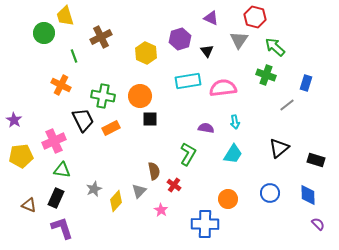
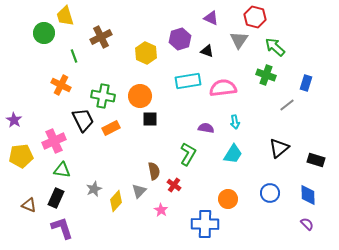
black triangle at (207, 51): rotated 32 degrees counterclockwise
purple semicircle at (318, 224): moved 11 px left
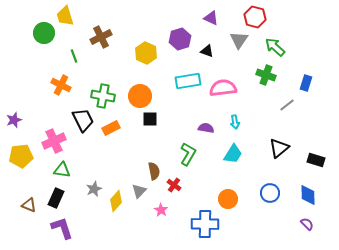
purple star at (14, 120): rotated 21 degrees clockwise
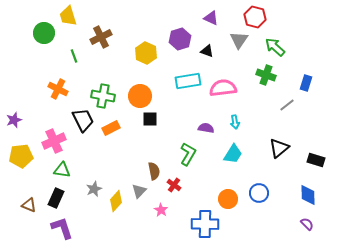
yellow trapezoid at (65, 16): moved 3 px right
orange cross at (61, 85): moved 3 px left, 4 px down
blue circle at (270, 193): moved 11 px left
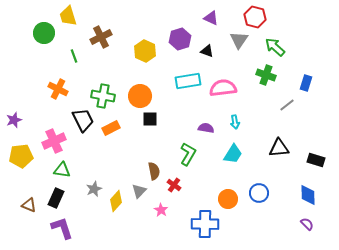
yellow hexagon at (146, 53): moved 1 px left, 2 px up
black triangle at (279, 148): rotated 35 degrees clockwise
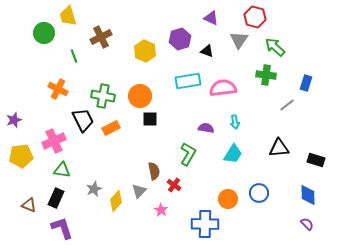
green cross at (266, 75): rotated 12 degrees counterclockwise
